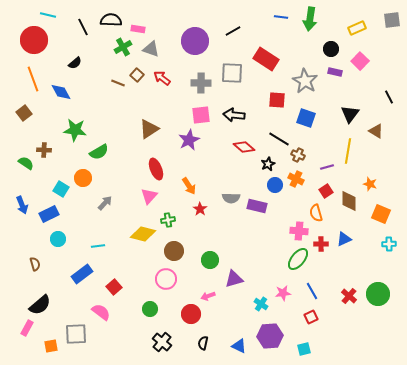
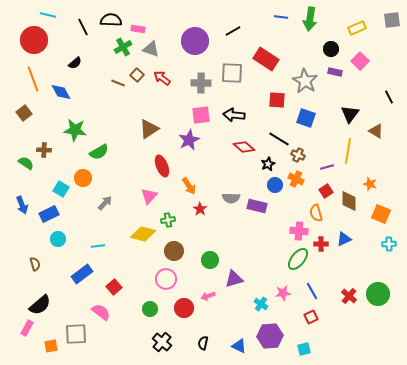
red ellipse at (156, 169): moved 6 px right, 3 px up
red circle at (191, 314): moved 7 px left, 6 px up
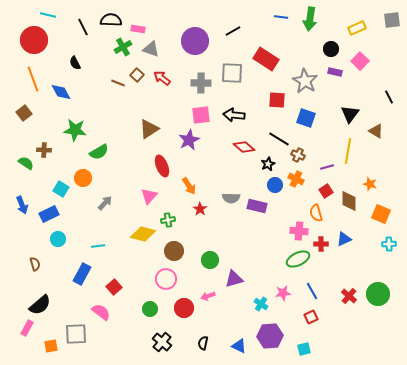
black semicircle at (75, 63): rotated 104 degrees clockwise
green ellipse at (298, 259): rotated 25 degrees clockwise
blue rectangle at (82, 274): rotated 25 degrees counterclockwise
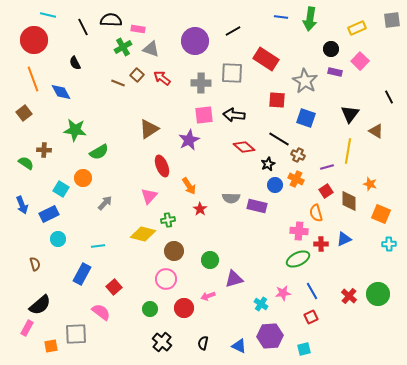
pink square at (201, 115): moved 3 px right
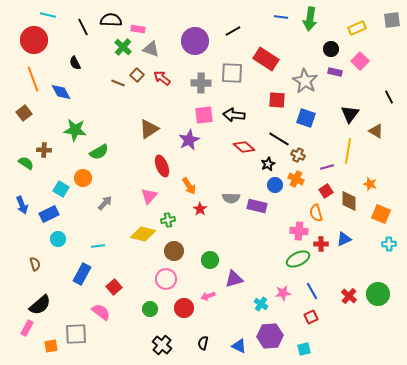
green cross at (123, 47): rotated 18 degrees counterclockwise
black cross at (162, 342): moved 3 px down
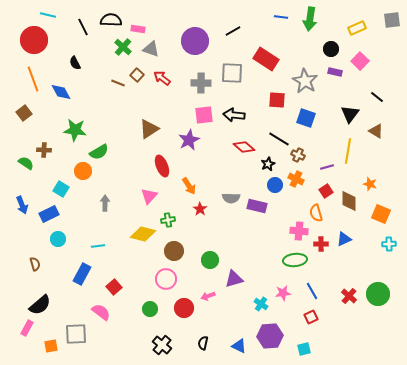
black line at (389, 97): moved 12 px left; rotated 24 degrees counterclockwise
orange circle at (83, 178): moved 7 px up
gray arrow at (105, 203): rotated 42 degrees counterclockwise
green ellipse at (298, 259): moved 3 px left, 1 px down; rotated 20 degrees clockwise
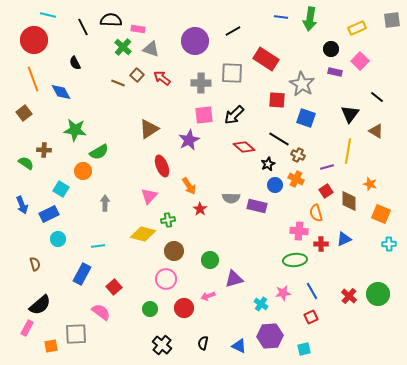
gray star at (305, 81): moved 3 px left, 3 px down
black arrow at (234, 115): rotated 50 degrees counterclockwise
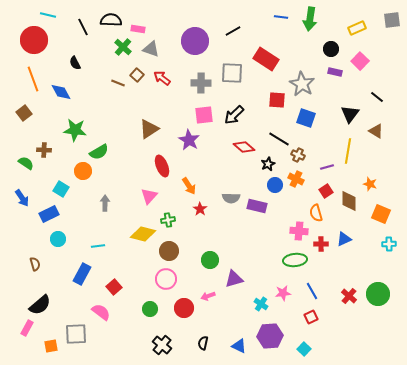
purple star at (189, 140): rotated 15 degrees counterclockwise
blue arrow at (22, 205): moved 7 px up; rotated 12 degrees counterclockwise
brown circle at (174, 251): moved 5 px left
cyan square at (304, 349): rotated 32 degrees counterclockwise
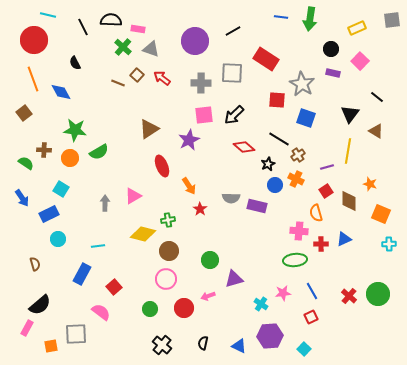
purple rectangle at (335, 72): moved 2 px left, 1 px down
purple star at (189, 140): rotated 15 degrees clockwise
brown cross at (298, 155): rotated 32 degrees clockwise
orange circle at (83, 171): moved 13 px left, 13 px up
pink triangle at (149, 196): moved 16 px left; rotated 18 degrees clockwise
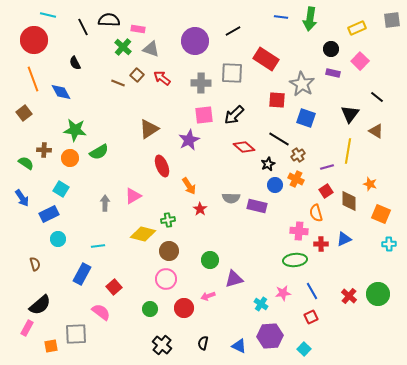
black semicircle at (111, 20): moved 2 px left
